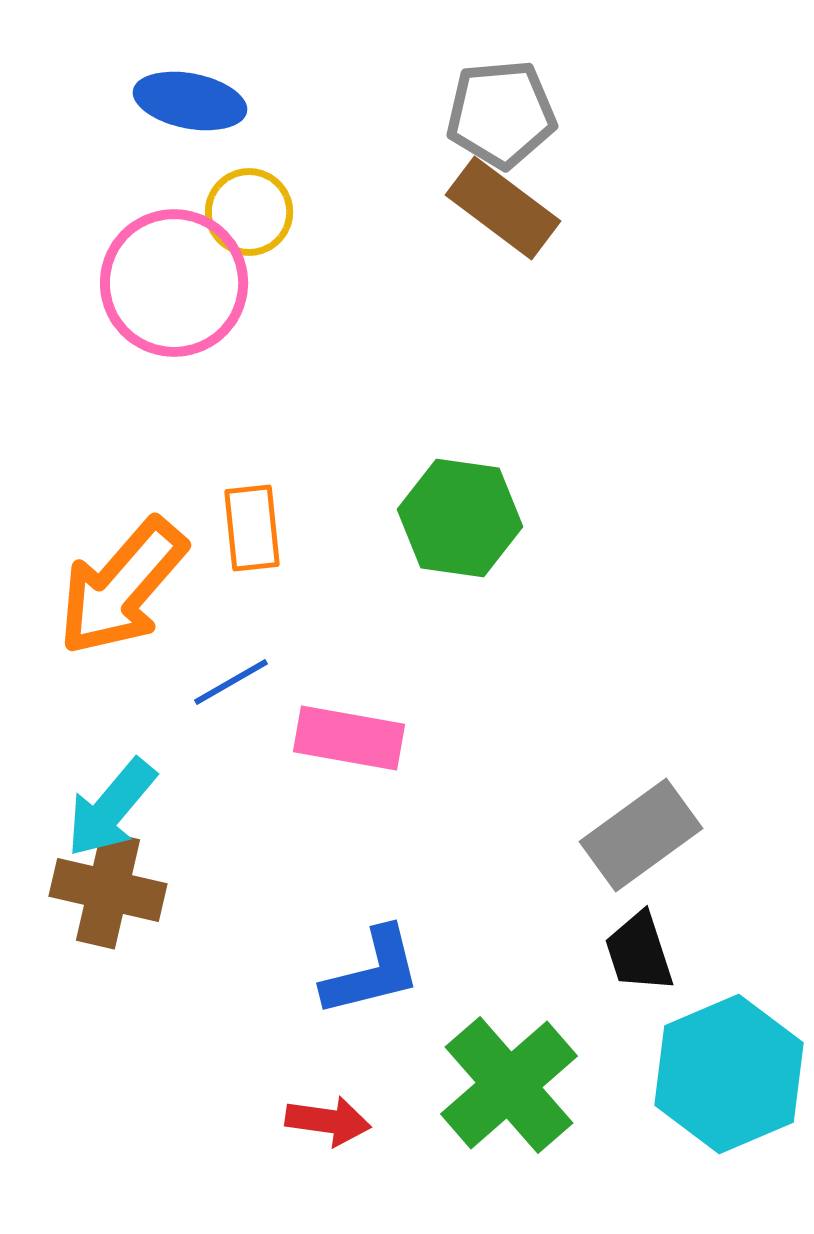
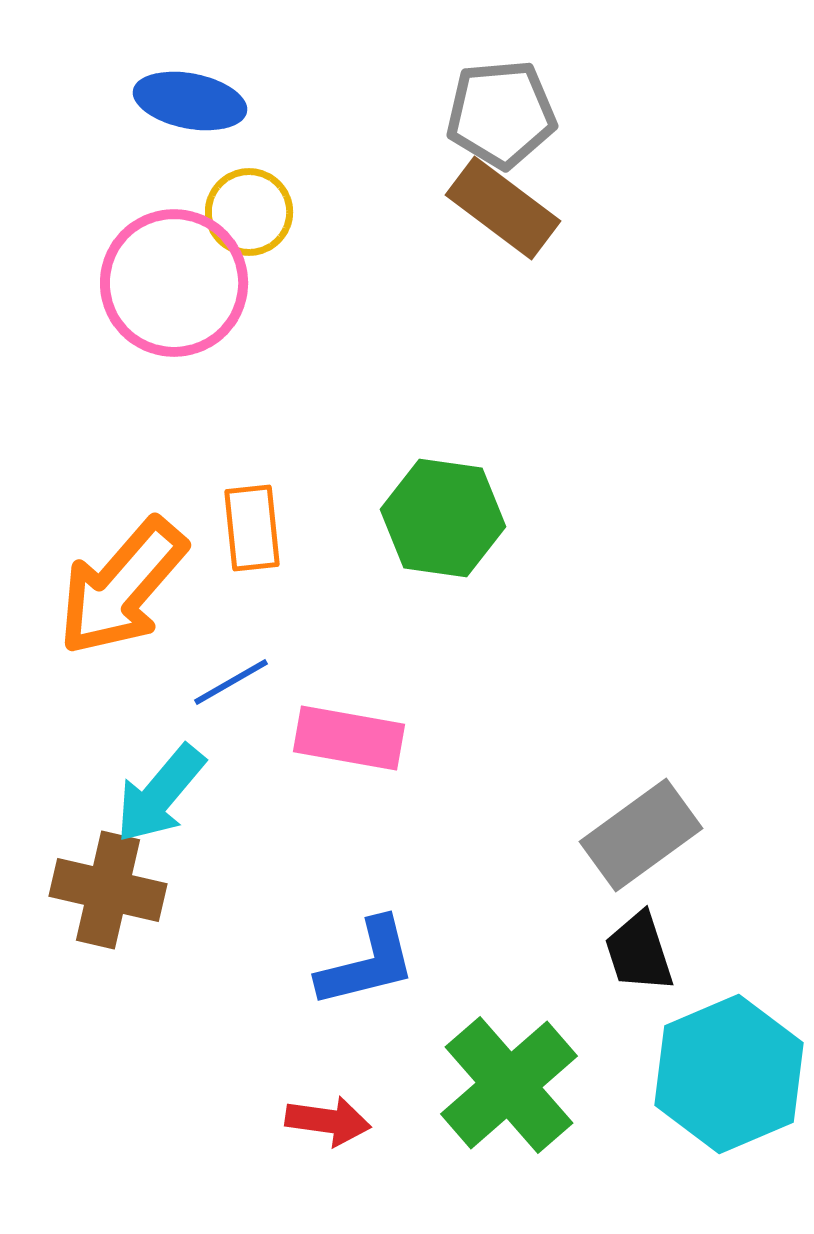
green hexagon: moved 17 px left
cyan arrow: moved 49 px right, 14 px up
blue L-shape: moved 5 px left, 9 px up
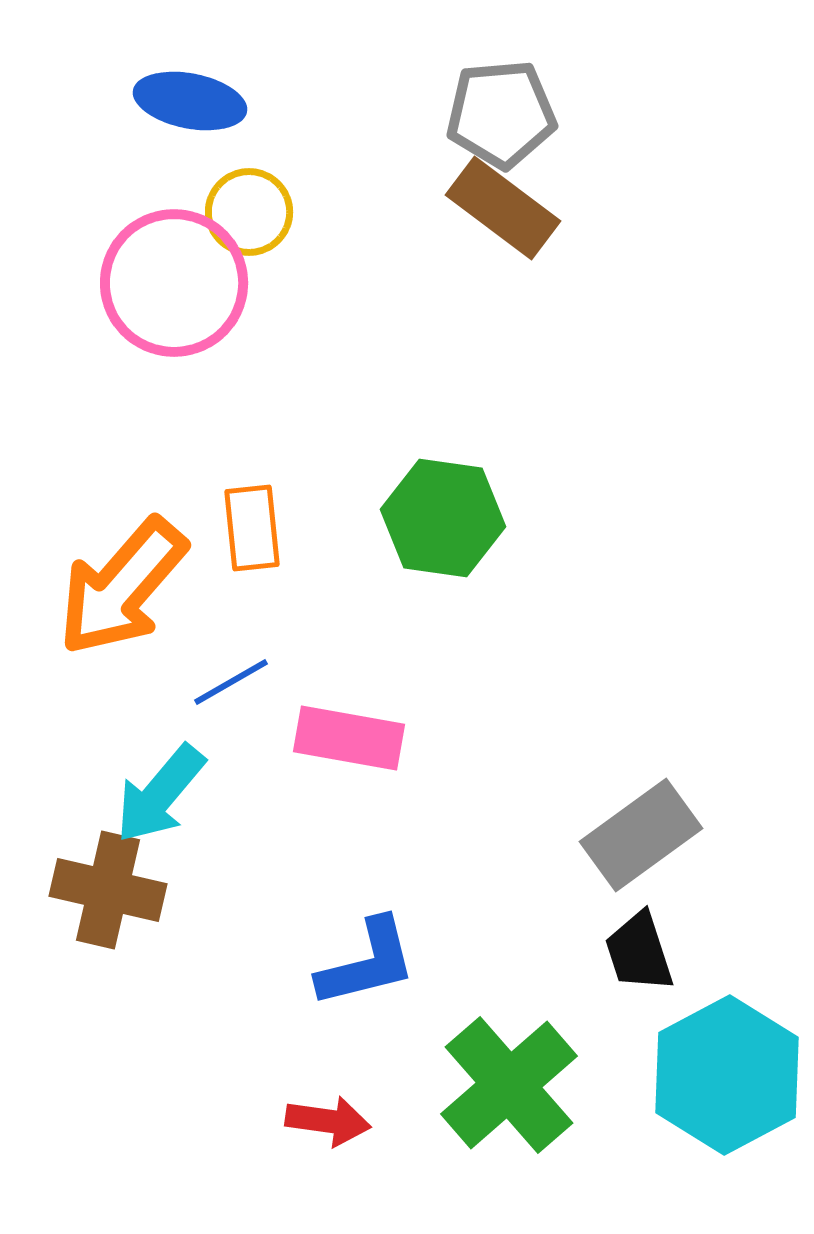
cyan hexagon: moved 2 px left, 1 px down; rotated 5 degrees counterclockwise
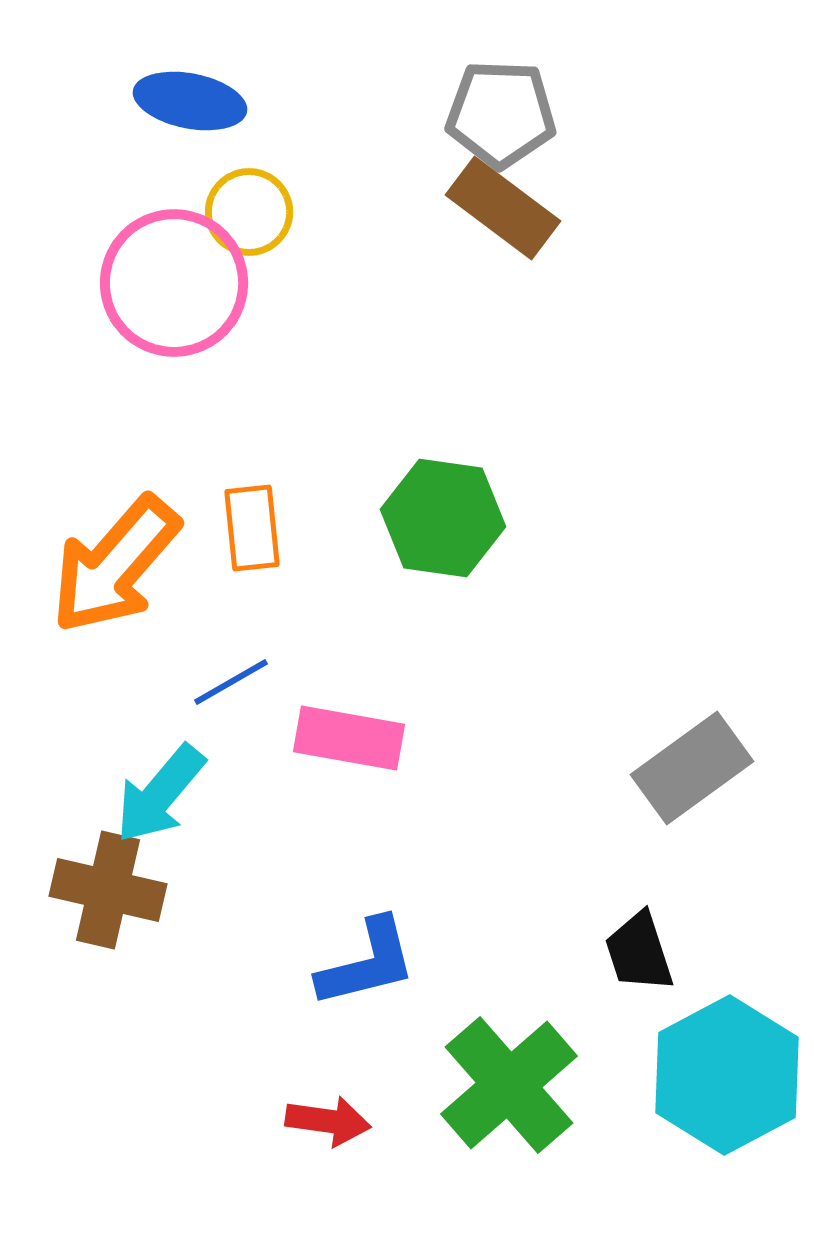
gray pentagon: rotated 7 degrees clockwise
orange arrow: moved 7 px left, 22 px up
gray rectangle: moved 51 px right, 67 px up
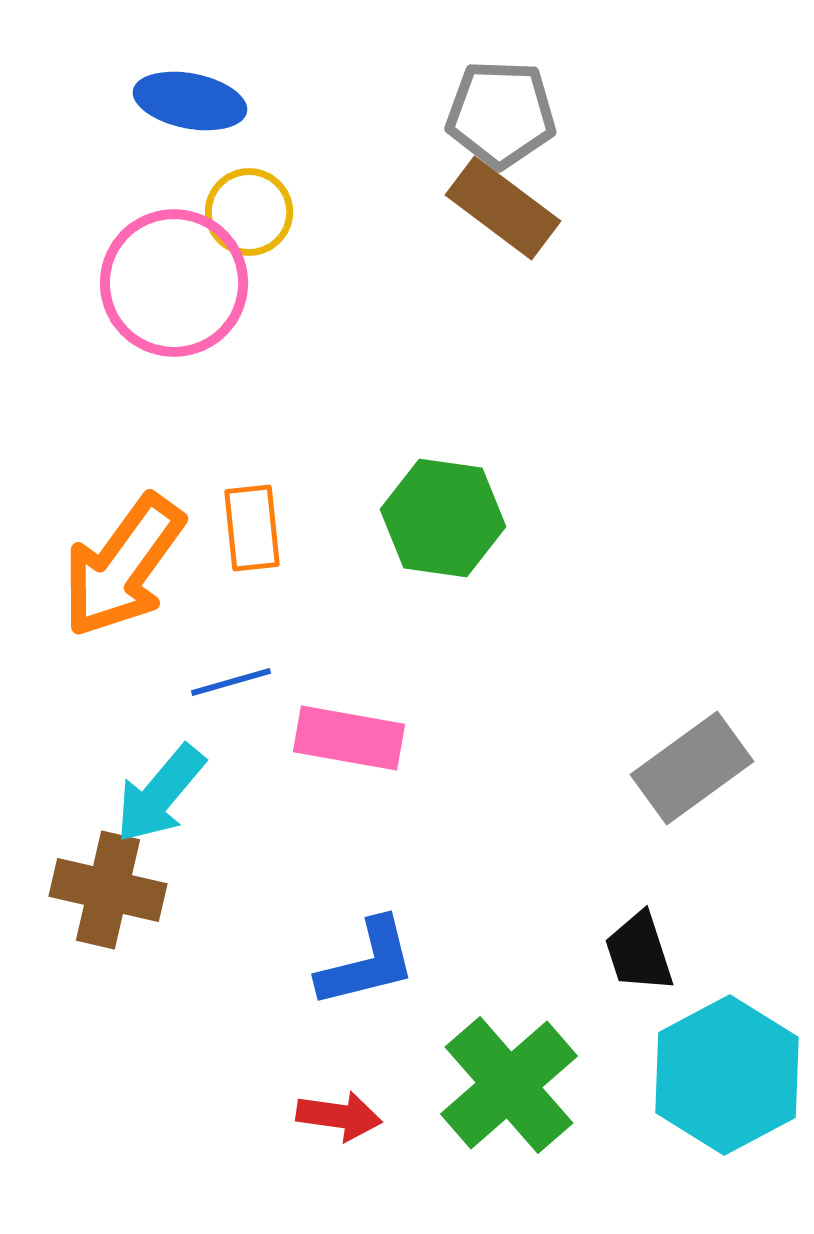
orange arrow: moved 8 px right, 1 px down; rotated 5 degrees counterclockwise
blue line: rotated 14 degrees clockwise
red arrow: moved 11 px right, 5 px up
